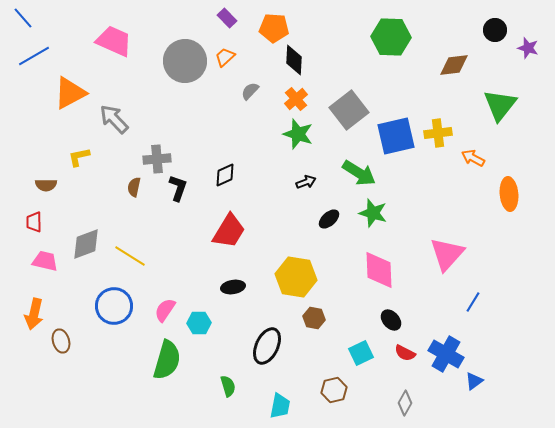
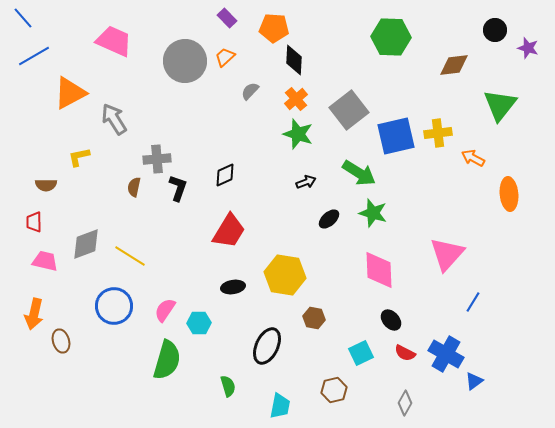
gray arrow at (114, 119): rotated 12 degrees clockwise
yellow hexagon at (296, 277): moved 11 px left, 2 px up
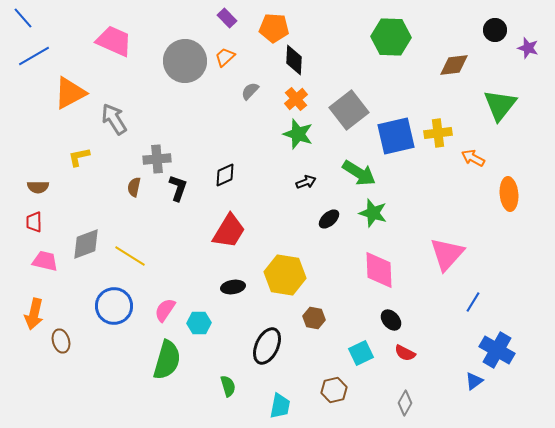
brown semicircle at (46, 185): moved 8 px left, 2 px down
blue cross at (446, 354): moved 51 px right, 4 px up
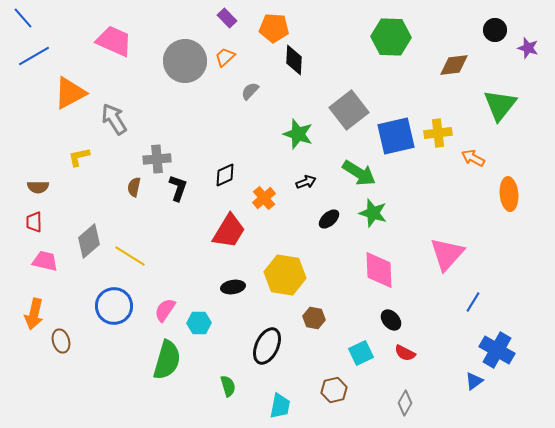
orange cross at (296, 99): moved 32 px left, 99 px down
gray diamond at (86, 244): moved 3 px right, 3 px up; rotated 20 degrees counterclockwise
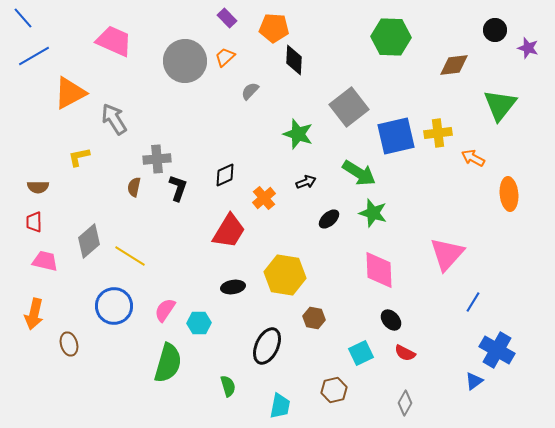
gray square at (349, 110): moved 3 px up
brown ellipse at (61, 341): moved 8 px right, 3 px down
green semicircle at (167, 360): moved 1 px right, 3 px down
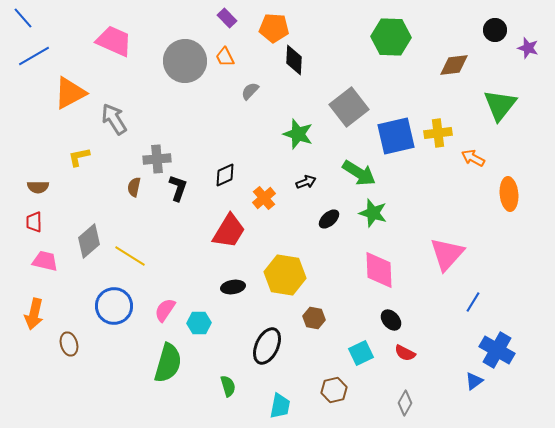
orange trapezoid at (225, 57): rotated 75 degrees counterclockwise
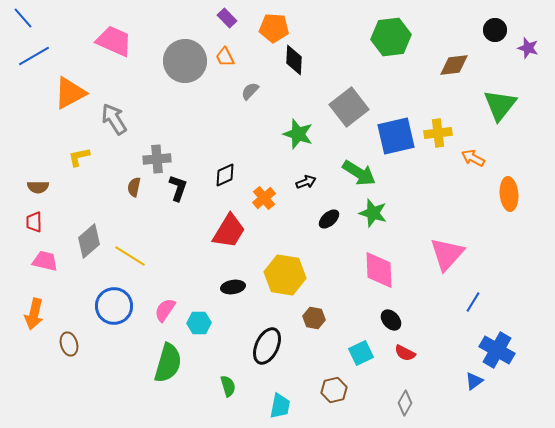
green hexagon at (391, 37): rotated 9 degrees counterclockwise
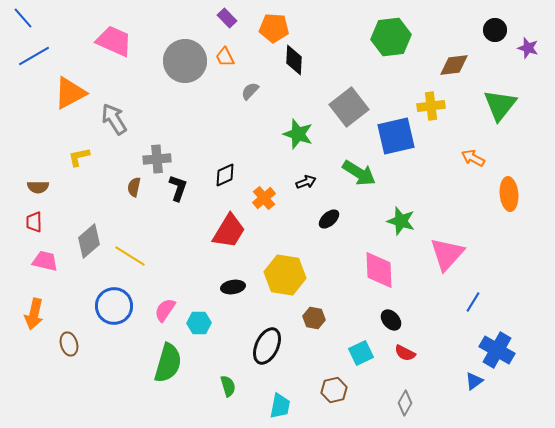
yellow cross at (438, 133): moved 7 px left, 27 px up
green star at (373, 213): moved 28 px right, 8 px down
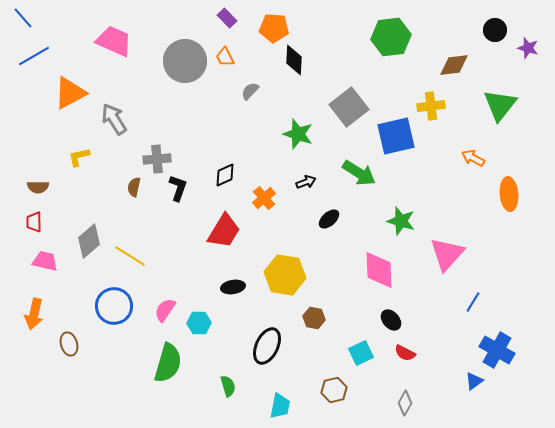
red trapezoid at (229, 231): moved 5 px left
